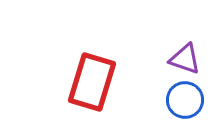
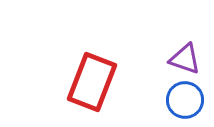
red rectangle: rotated 4 degrees clockwise
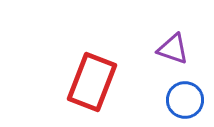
purple triangle: moved 12 px left, 10 px up
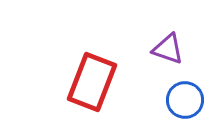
purple triangle: moved 5 px left
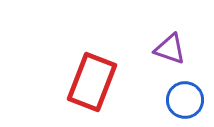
purple triangle: moved 2 px right
